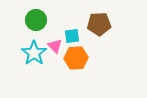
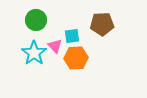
brown pentagon: moved 3 px right
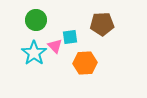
cyan square: moved 2 px left, 1 px down
orange hexagon: moved 9 px right, 5 px down
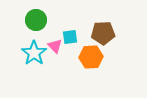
brown pentagon: moved 1 px right, 9 px down
orange hexagon: moved 6 px right, 6 px up
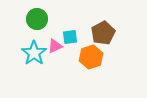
green circle: moved 1 px right, 1 px up
brown pentagon: rotated 25 degrees counterclockwise
pink triangle: rotated 49 degrees clockwise
orange hexagon: rotated 15 degrees counterclockwise
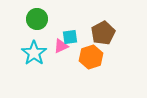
pink triangle: moved 6 px right
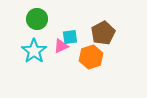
cyan star: moved 2 px up
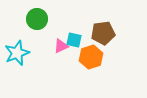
brown pentagon: rotated 20 degrees clockwise
cyan square: moved 4 px right, 3 px down; rotated 21 degrees clockwise
cyan star: moved 17 px left, 2 px down; rotated 15 degrees clockwise
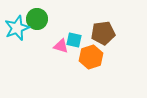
pink triangle: rotated 42 degrees clockwise
cyan star: moved 25 px up
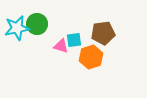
green circle: moved 5 px down
cyan star: rotated 10 degrees clockwise
cyan square: rotated 21 degrees counterclockwise
